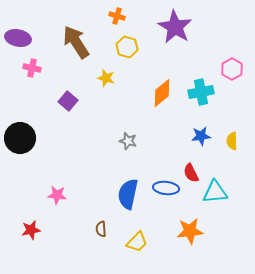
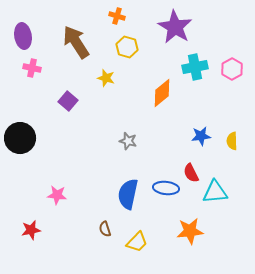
purple ellipse: moved 5 px right, 2 px up; rotated 70 degrees clockwise
cyan cross: moved 6 px left, 25 px up
brown semicircle: moved 4 px right; rotated 14 degrees counterclockwise
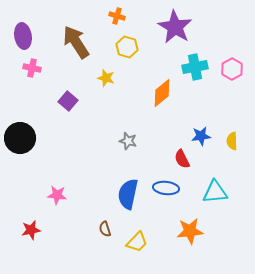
red semicircle: moved 9 px left, 14 px up
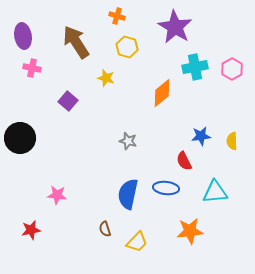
red semicircle: moved 2 px right, 2 px down
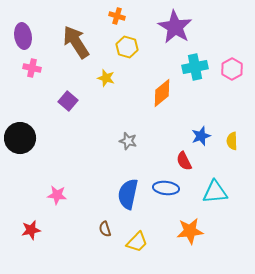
blue star: rotated 12 degrees counterclockwise
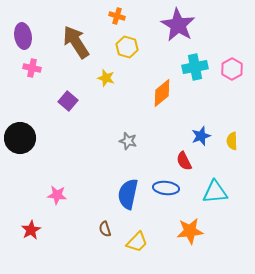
purple star: moved 3 px right, 2 px up
red star: rotated 18 degrees counterclockwise
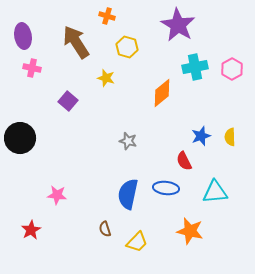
orange cross: moved 10 px left
yellow semicircle: moved 2 px left, 4 px up
orange star: rotated 20 degrees clockwise
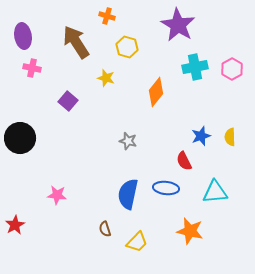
orange diamond: moved 6 px left, 1 px up; rotated 12 degrees counterclockwise
red star: moved 16 px left, 5 px up
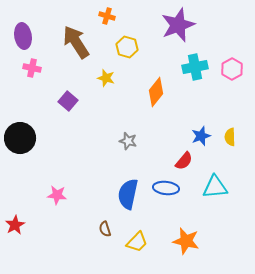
purple star: rotated 20 degrees clockwise
red semicircle: rotated 114 degrees counterclockwise
cyan triangle: moved 5 px up
orange star: moved 4 px left, 10 px down
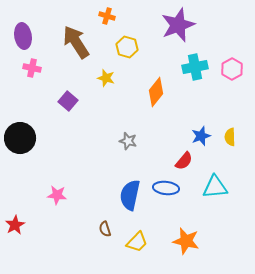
blue semicircle: moved 2 px right, 1 px down
